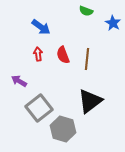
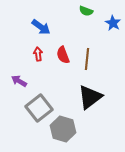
black triangle: moved 4 px up
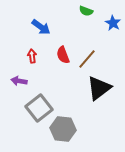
red arrow: moved 6 px left, 2 px down
brown line: rotated 35 degrees clockwise
purple arrow: rotated 21 degrees counterclockwise
black triangle: moved 9 px right, 9 px up
gray hexagon: rotated 10 degrees counterclockwise
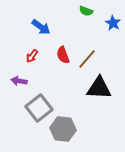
red arrow: rotated 136 degrees counterclockwise
black triangle: rotated 40 degrees clockwise
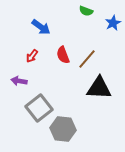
blue star: rotated 14 degrees clockwise
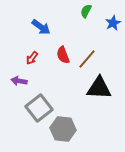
green semicircle: rotated 96 degrees clockwise
red arrow: moved 2 px down
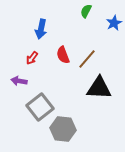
blue star: moved 1 px right
blue arrow: moved 2 px down; rotated 66 degrees clockwise
gray square: moved 1 px right, 1 px up
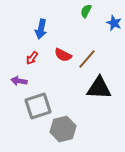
blue star: rotated 21 degrees counterclockwise
red semicircle: rotated 42 degrees counterclockwise
gray square: moved 2 px left, 1 px up; rotated 20 degrees clockwise
gray hexagon: rotated 20 degrees counterclockwise
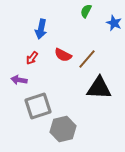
purple arrow: moved 1 px up
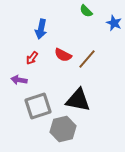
green semicircle: rotated 72 degrees counterclockwise
black triangle: moved 21 px left, 12 px down; rotated 8 degrees clockwise
